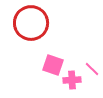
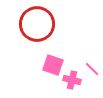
red circle: moved 6 px right, 1 px down
pink cross: rotated 18 degrees clockwise
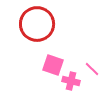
pink cross: moved 1 px left, 1 px down
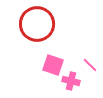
pink line: moved 2 px left, 4 px up
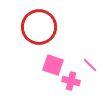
red circle: moved 2 px right, 3 px down
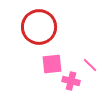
pink square: moved 1 px left, 1 px up; rotated 25 degrees counterclockwise
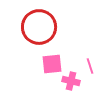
pink line: moved 1 px down; rotated 28 degrees clockwise
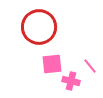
pink line: rotated 21 degrees counterclockwise
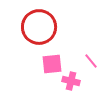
pink line: moved 1 px right, 5 px up
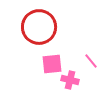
pink cross: moved 1 px left, 1 px up
